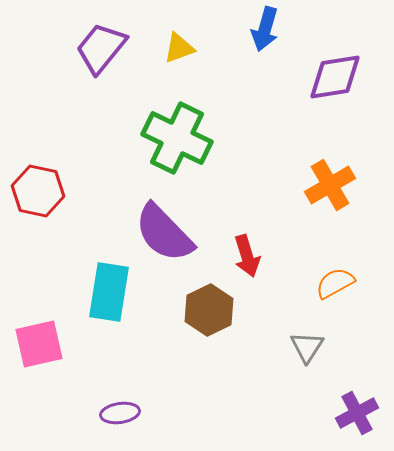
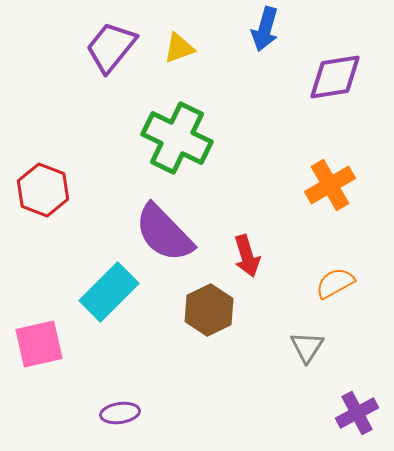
purple trapezoid: moved 10 px right, 1 px up
red hexagon: moved 5 px right, 1 px up; rotated 9 degrees clockwise
cyan rectangle: rotated 36 degrees clockwise
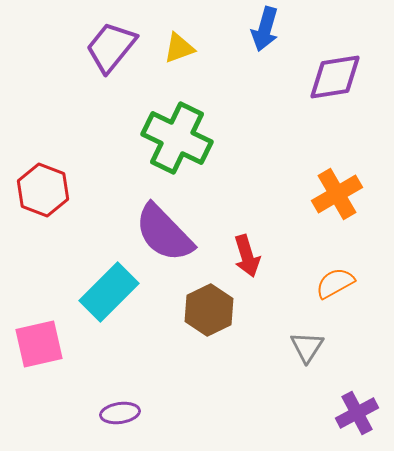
orange cross: moved 7 px right, 9 px down
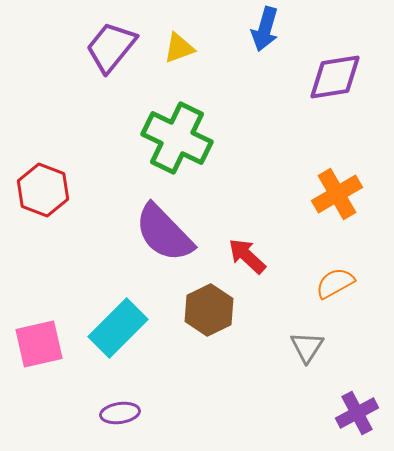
red arrow: rotated 150 degrees clockwise
cyan rectangle: moved 9 px right, 36 px down
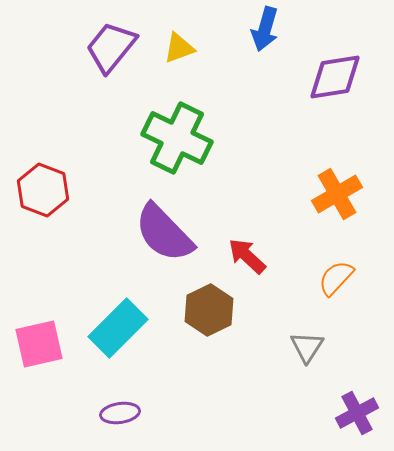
orange semicircle: moved 1 px right, 5 px up; rotated 18 degrees counterclockwise
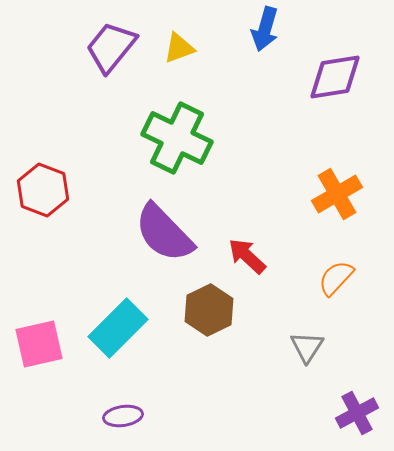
purple ellipse: moved 3 px right, 3 px down
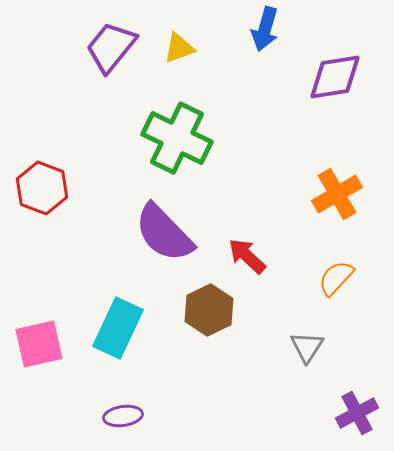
red hexagon: moved 1 px left, 2 px up
cyan rectangle: rotated 20 degrees counterclockwise
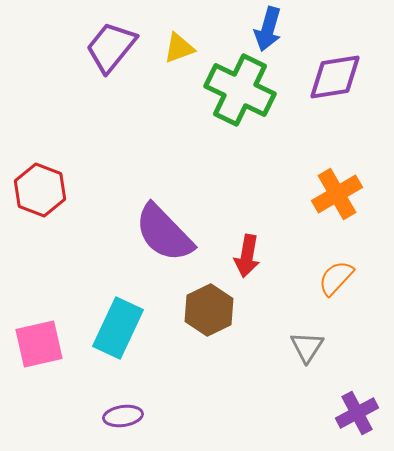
blue arrow: moved 3 px right
green cross: moved 63 px right, 48 px up
red hexagon: moved 2 px left, 2 px down
red arrow: rotated 123 degrees counterclockwise
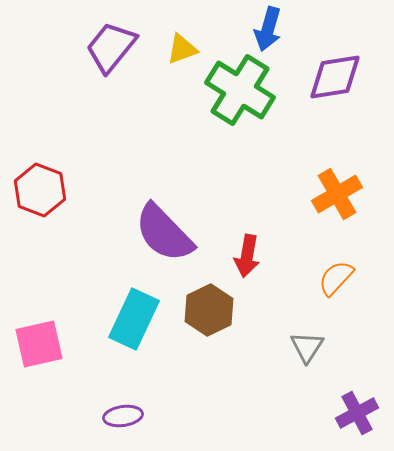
yellow triangle: moved 3 px right, 1 px down
green cross: rotated 6 degrees clockwise
cyan rectangle: moved 16 px right, 9 px up
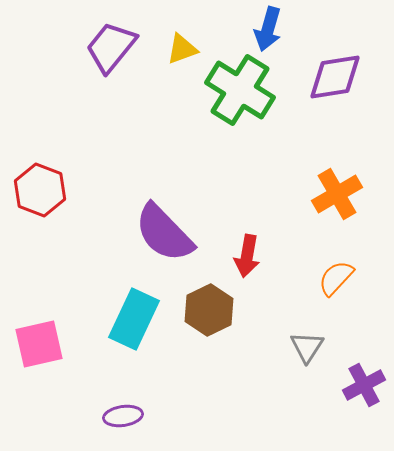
purple cross: moved 7 px right, 28 px up
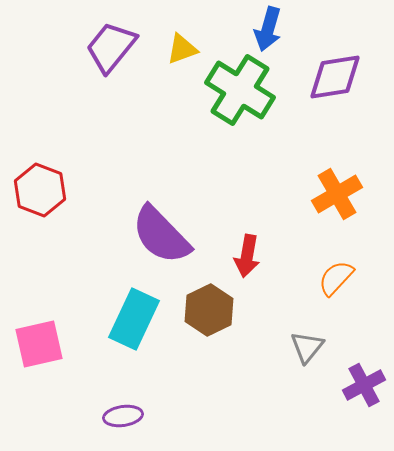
purple semicircle: moved 3 px left, 2 px down
gray triangle: rotated 6 degrees clockwise
